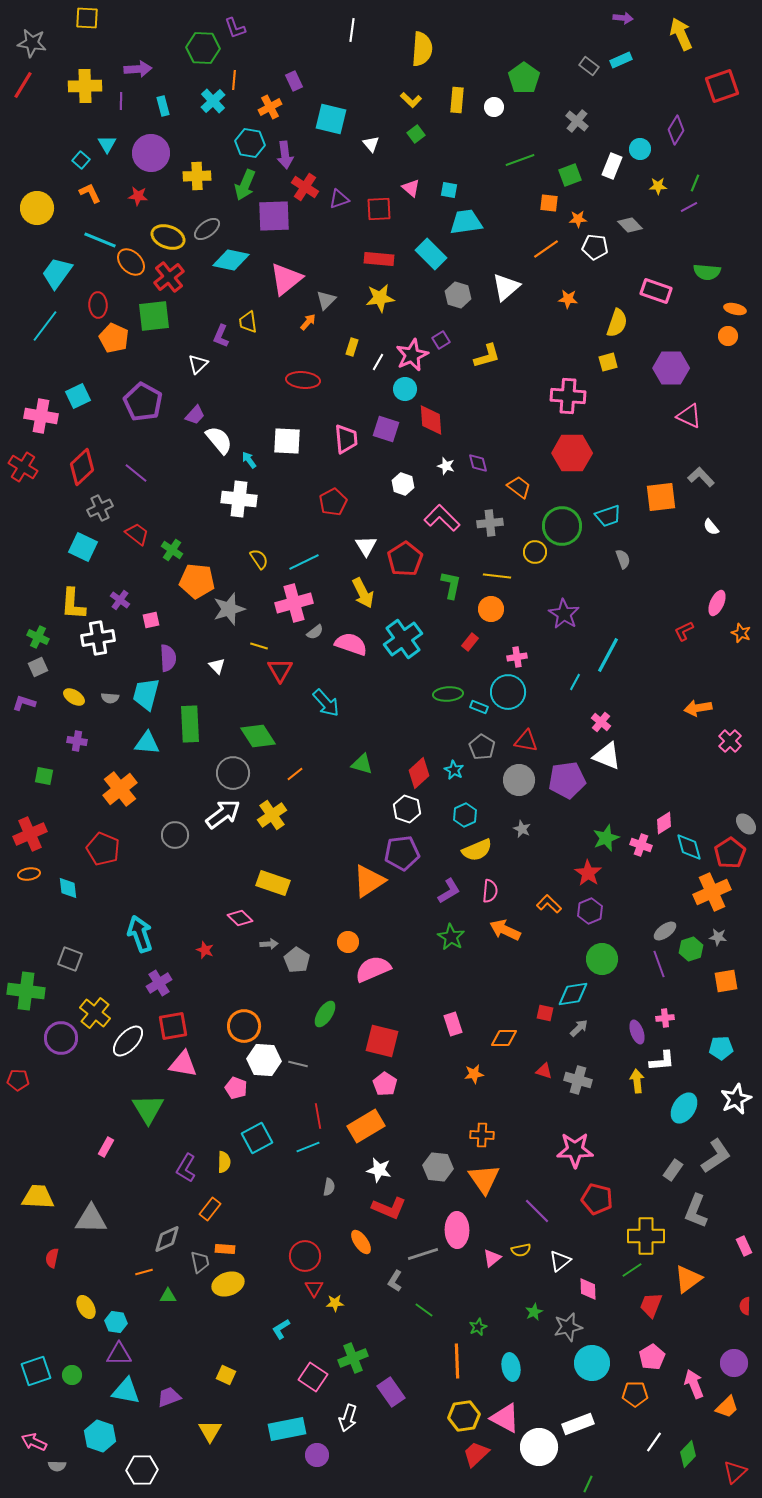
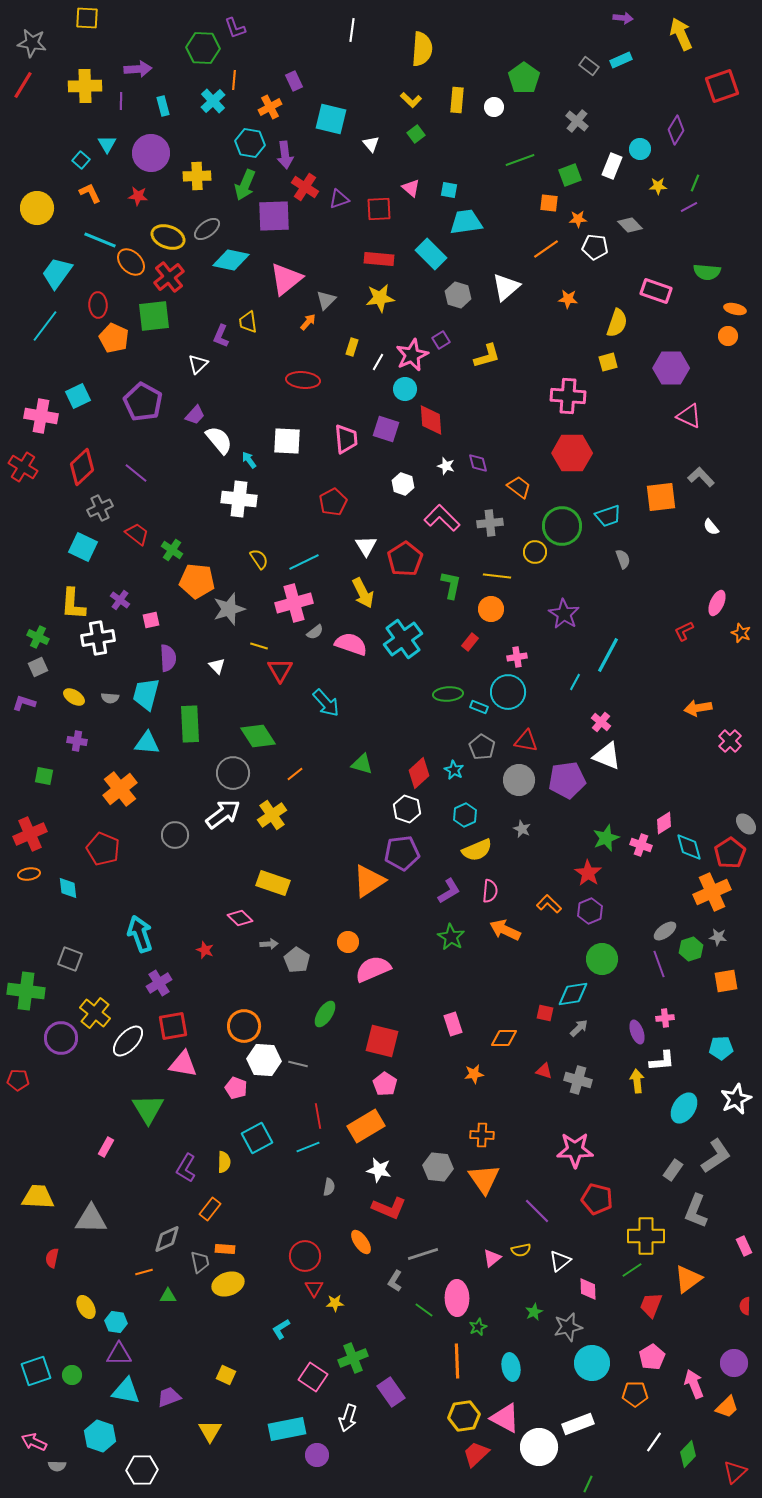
pink ellipse at (457, 1230): moved 68 px down
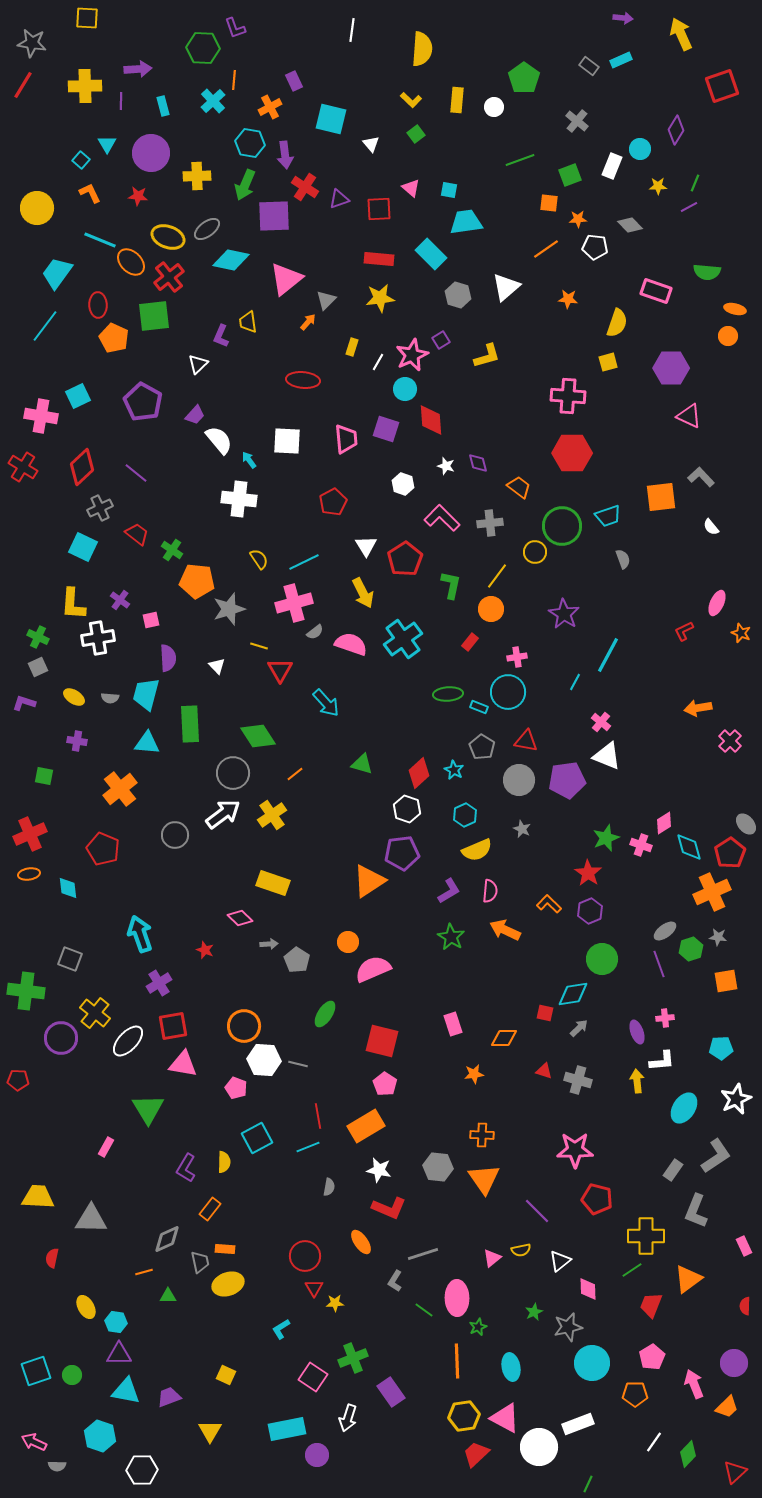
yellow line at (497, 576): rotated 60 degrees counterclockwise
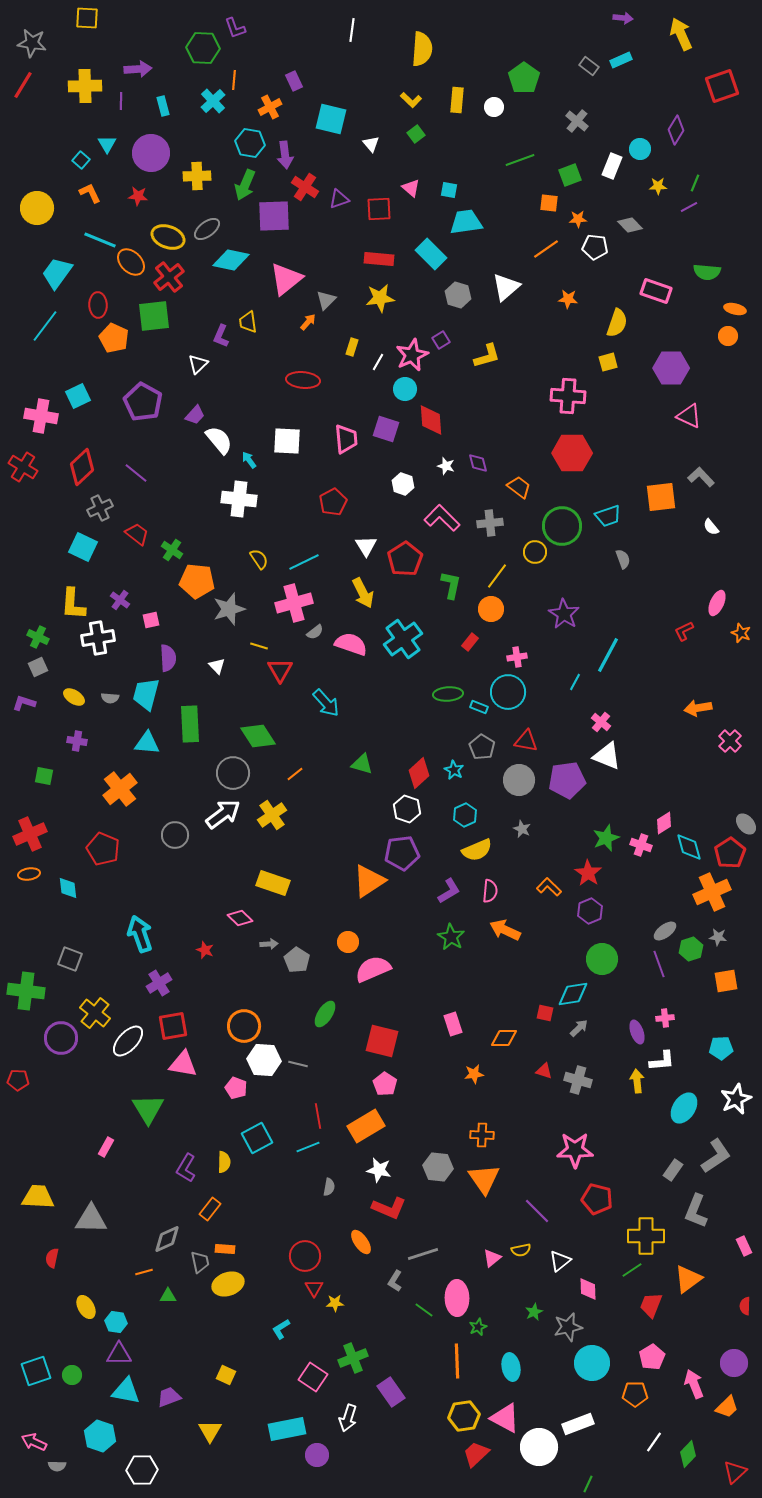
orange L-shape at (549, 904): moved 17 px up
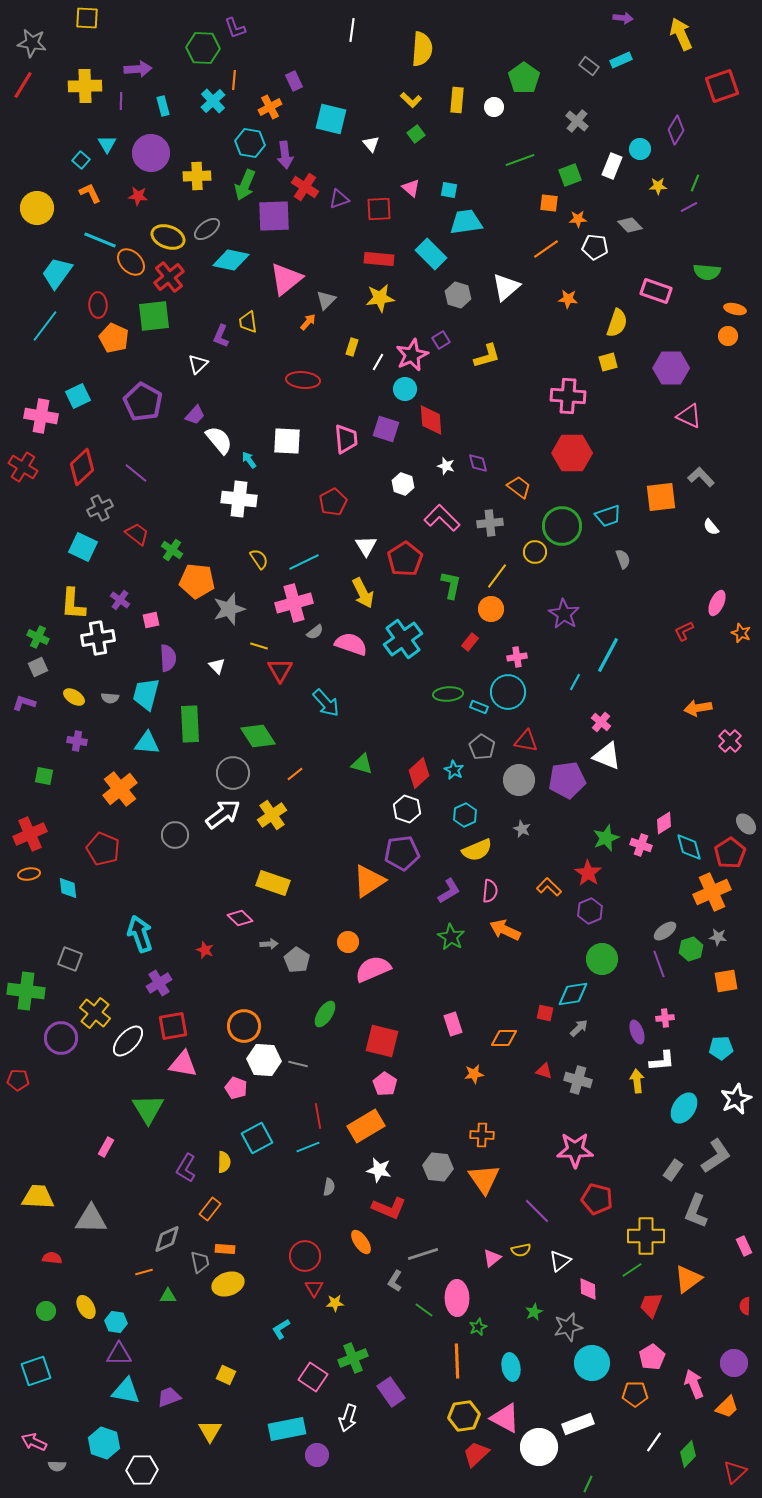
red semicircle at (52, 1258): rotated 84 degrees clockwise
green circle at (72, 1375): moved 26 px left, 64 px up
cyan hexagon at (100, 1436): moved 4 px right, 7 px down
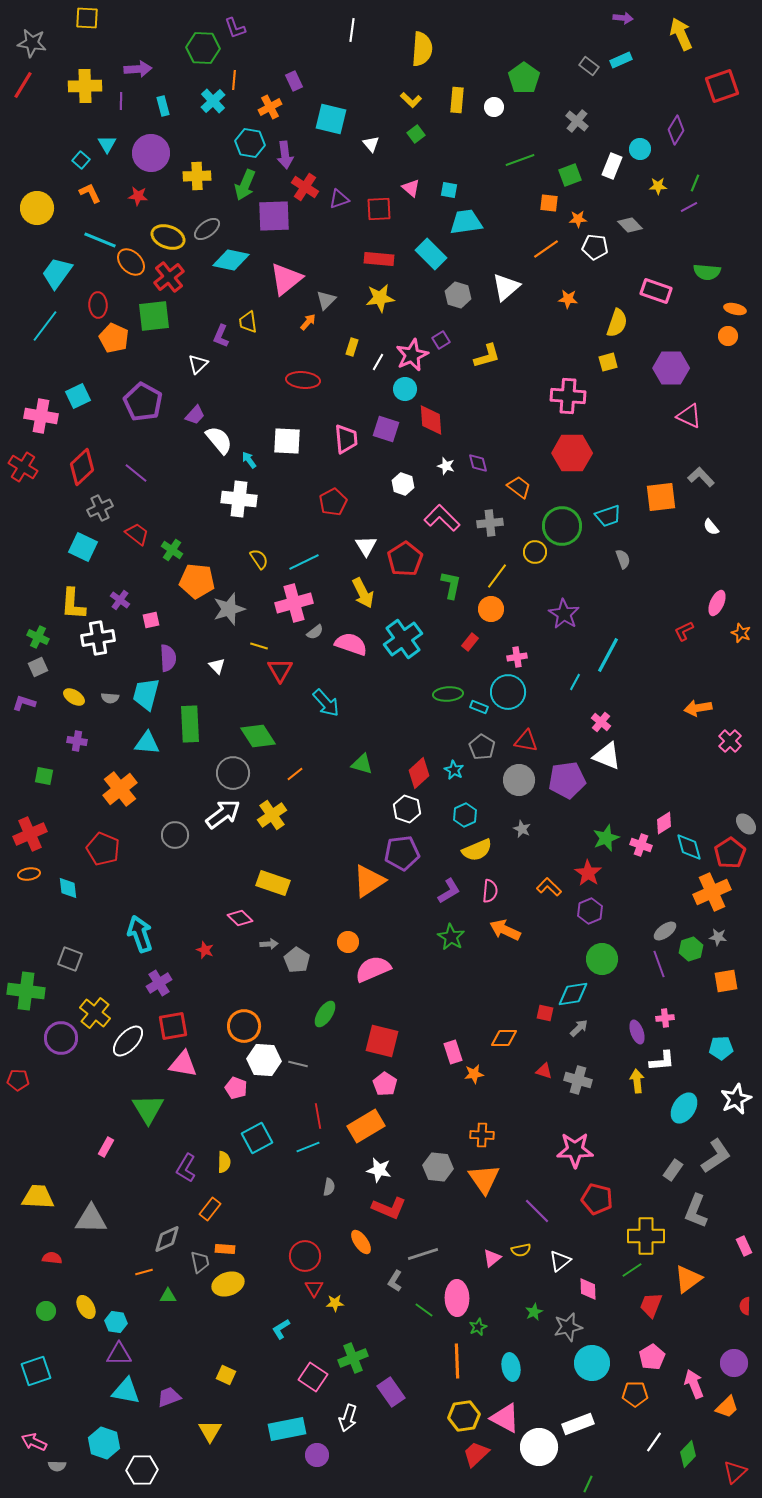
pink rectangle at (453, 1024): moved 28 px down
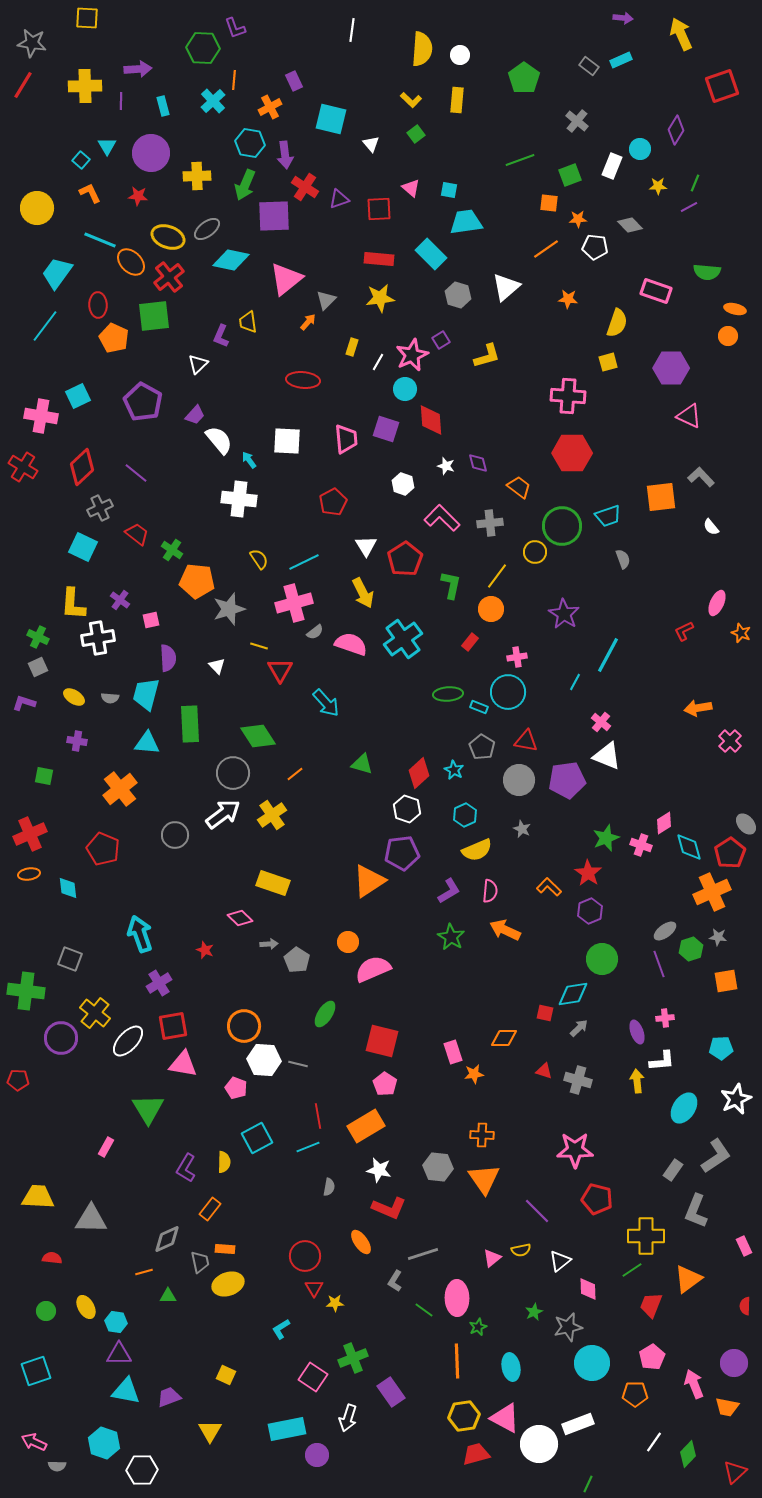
white circle at (494, 107): moved 34 px left, 52 px up
cyan triangle at (107, 144): moved 2 px down
orange trapezoid at (727, 1407): rotated 55 degrees clockwise
white circle at (539, 1447): moved 3 px up
red trapezoid at (476, 1454): rotated 28 degrees clockwise
